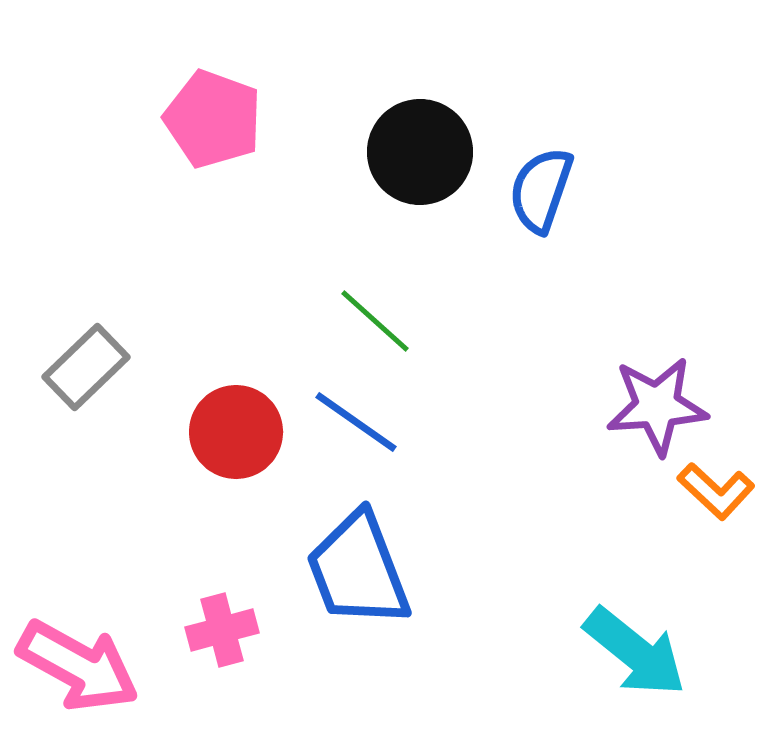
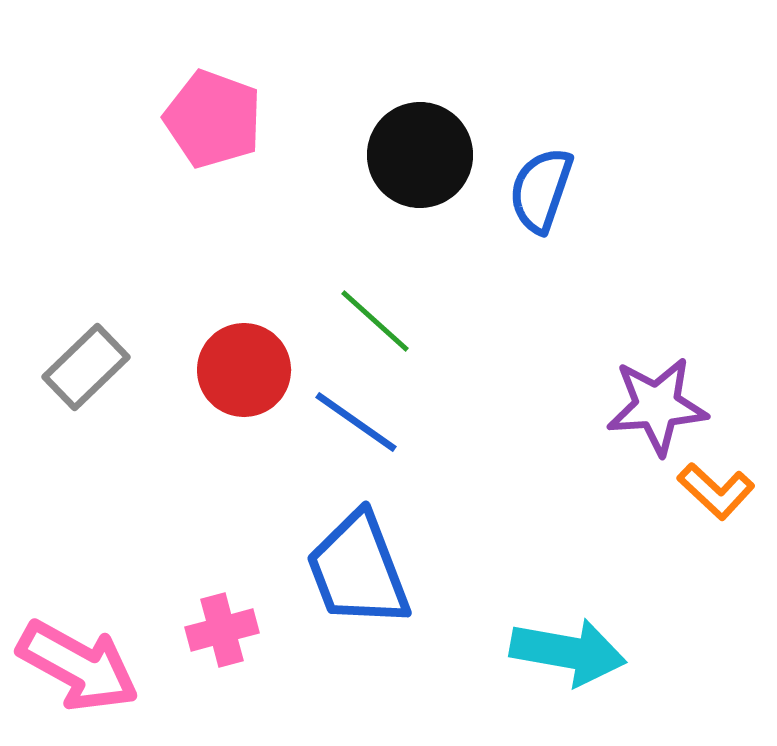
black circle: moved 3 px down
red circle: moved 8 px right, 62 px up
cyan arrow: moved 67 px left; rotated 29 degrees counterclockwise
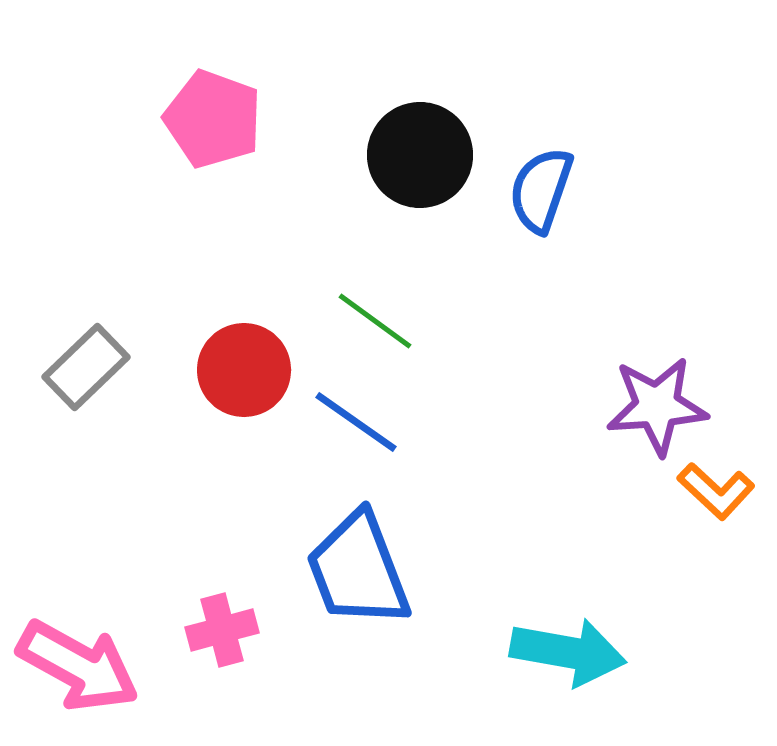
green line: rotated 6 degrees counterclockwise
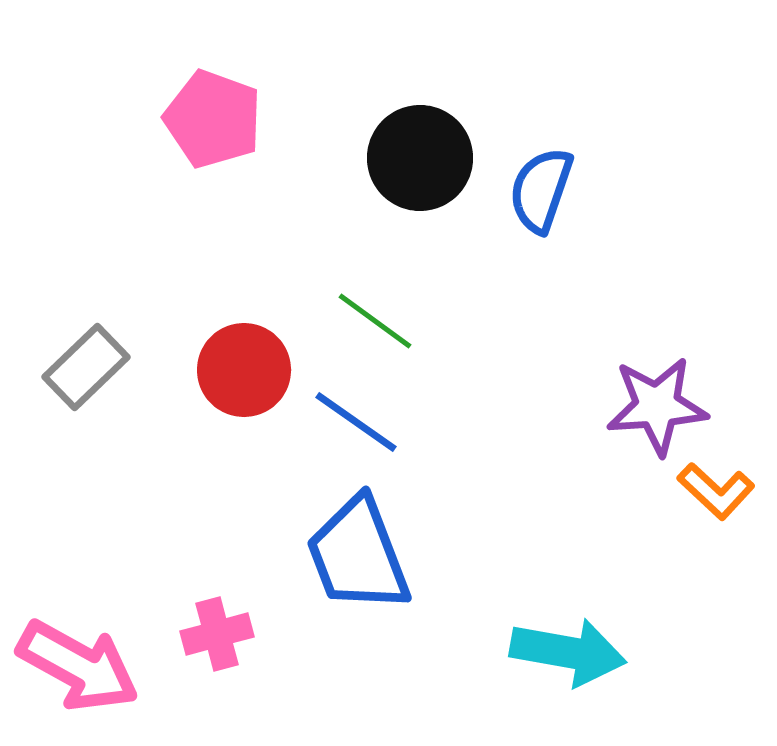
black circle: moved 3 px down
blue trapezoid: moved 15 px up
pink cross: moved 5 px left, 4 px down
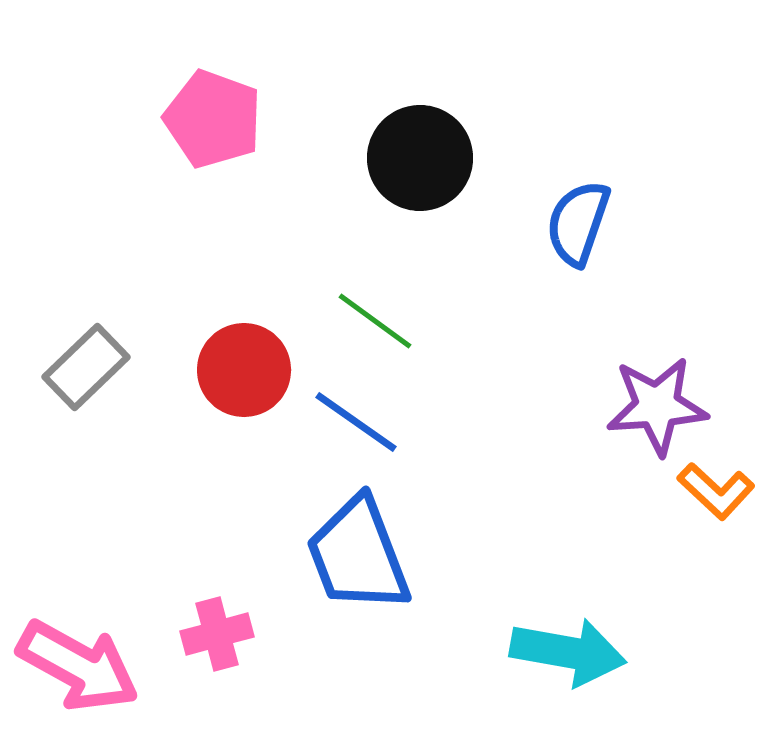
blue semicircle: moved 37 px right, 33 px down
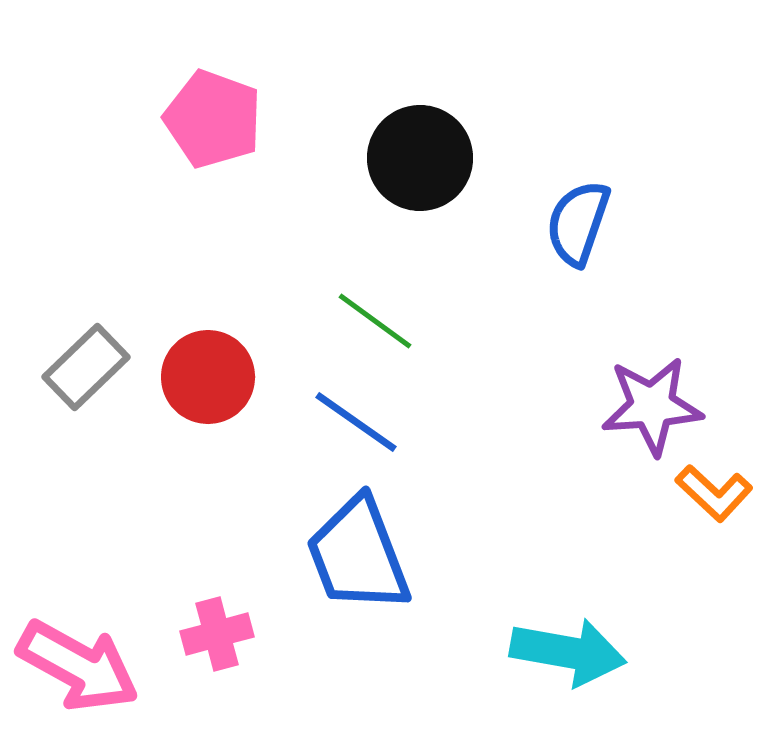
red circle: moved 36 px left, 7 px down
purple star: moved 5 px left
orange L-shape: moved 2 px left, 2 px down
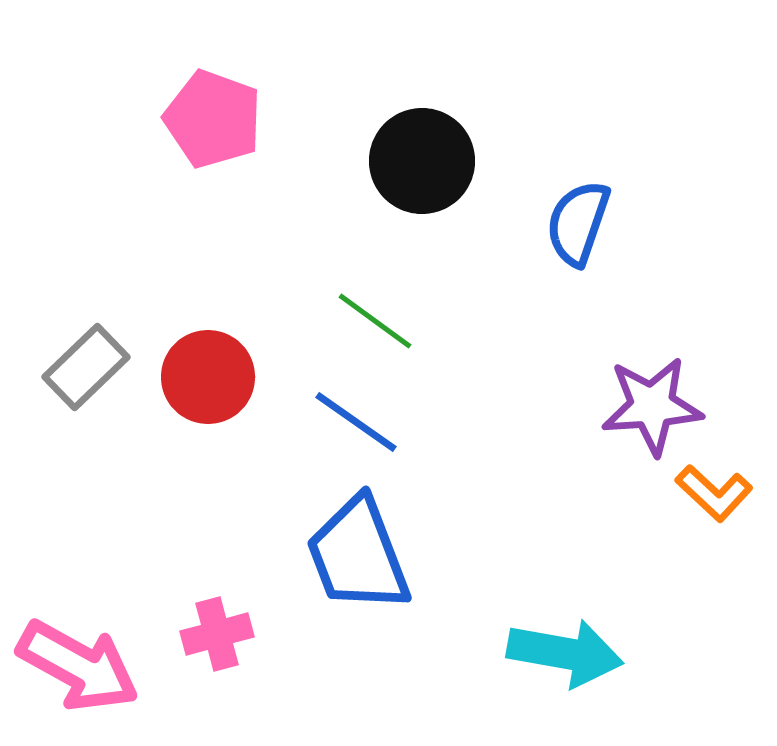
black circle: moved 2 px right, 3 px down
cyan arrow: moved 3 px left, 1 px down
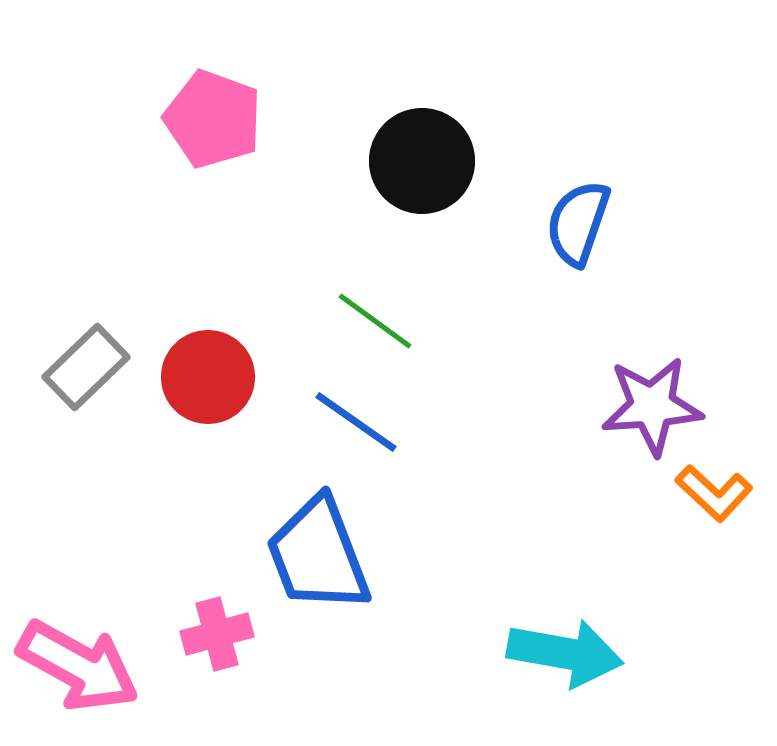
blue trapezoid: moved 40 px left
